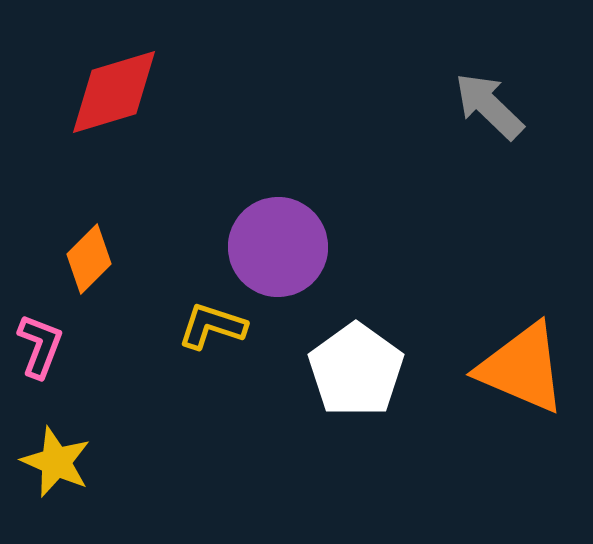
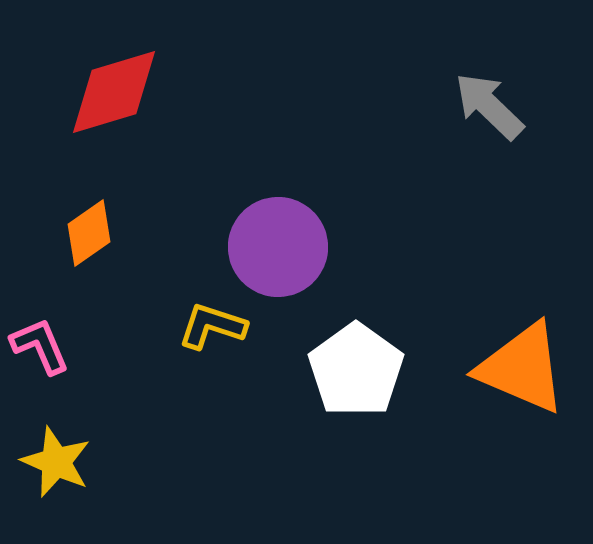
orange diamond: moved 26 px up; rotated 10 degrees clockwise
pink L-shape: rotated 44 degrees counterclockwise
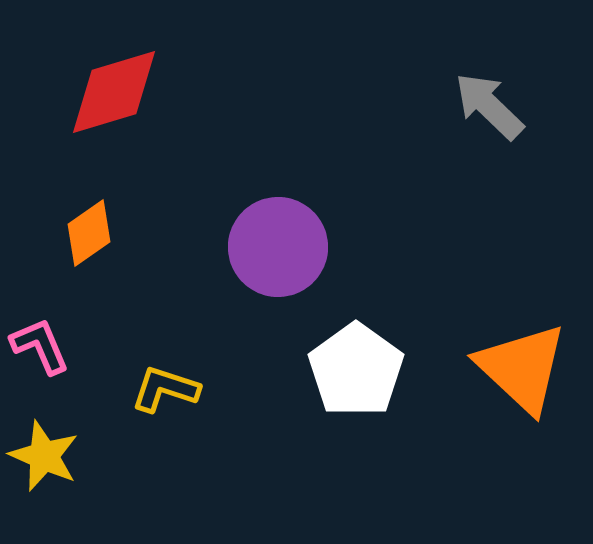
yellow L-shape: moved 47 px left, 63 px down
orange triangle: rotated 20 degrees clockwise
yellow star: moved 12 px left, 6 px up
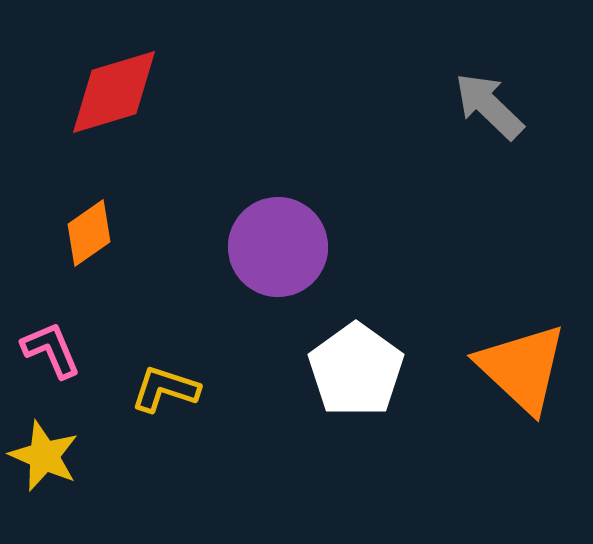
pink L-shape: moved 11 px right, 4 px down
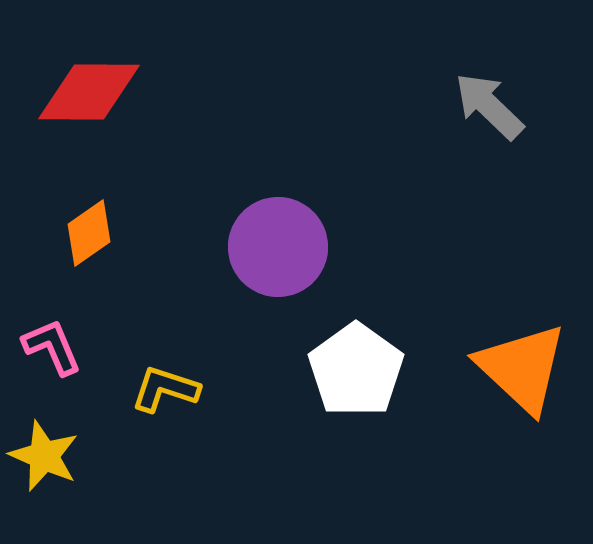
red diamond: moved 25 px left; rotated 17 degrees clockwise
pink L-shape: moved 1 px right, 3 px up
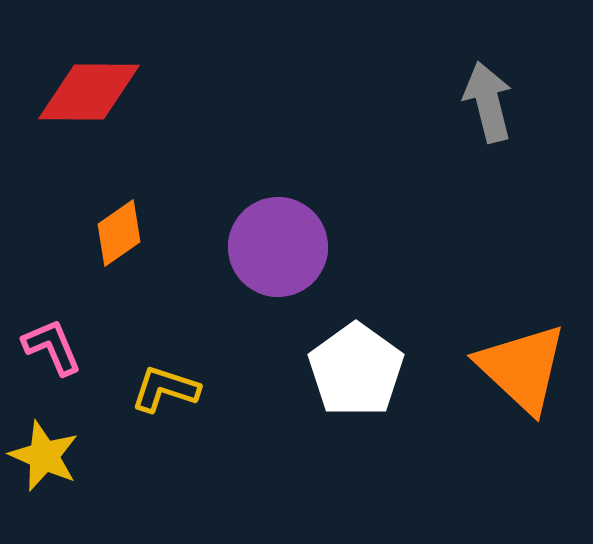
gray arrow: moved 1 px left, 4 px up; rotated 32 degrees clockwise
orange diamond: moved 30 px right
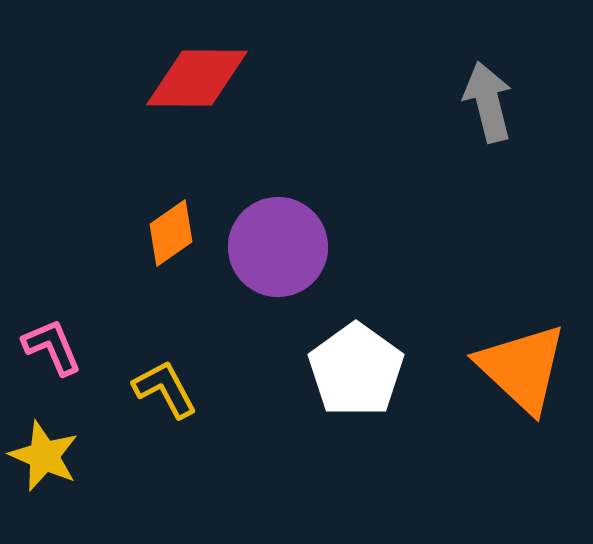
red diamond: moved 108 px right, 14 px up
orange diamond: moved 52 px right
yellow L-shape: rotated 44 degrees clockwise
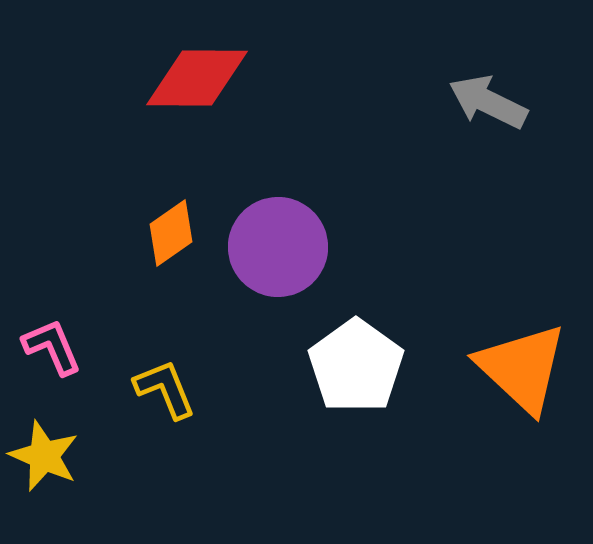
gray arrow: rotated 50 degrees counterclockwise
white pentagon: moved 4 px up
yellow L-shape: rotated 6 degrees clockwise
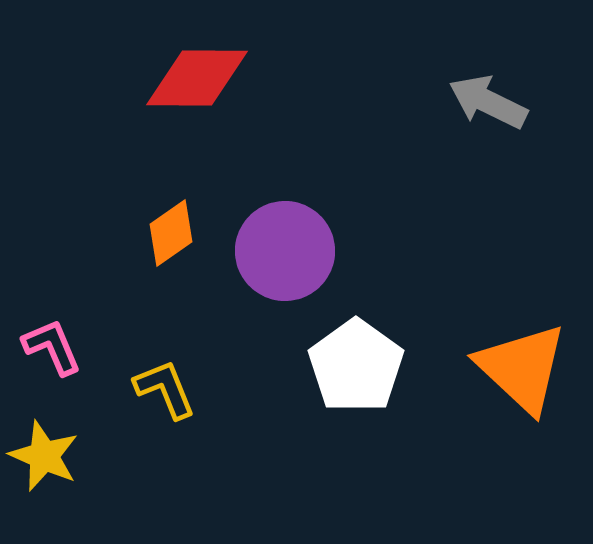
purple circle: moved 7 px right, 4 px down
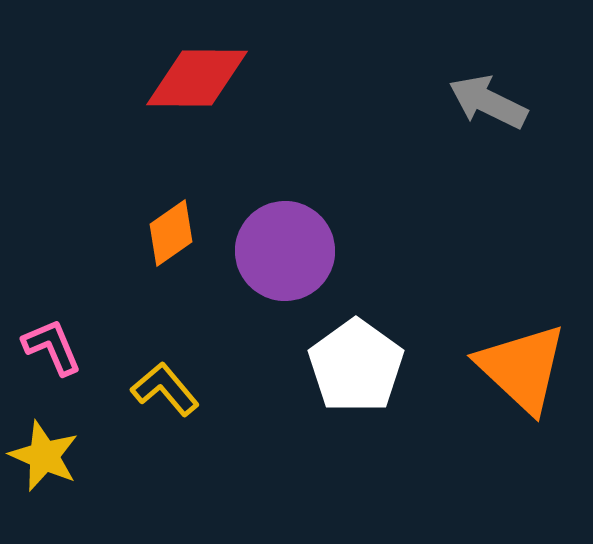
yellow L-shape: rotated 18 degrees counterclockwise
